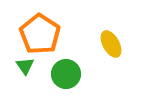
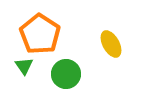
green triangle: moved 1 px left
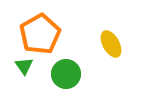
orange pentagon: rotated 9 degrees clockwise
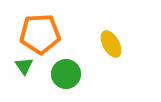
orange pentagon: rotated 27 degrees clockwise
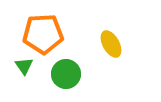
orange pentagon: moved 3 px right
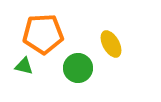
green triangle: rotated 42 degrees counterclockwise
green circle: moved 12 px right, 6 px up
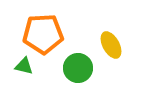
yellow ellipse: moved 1 px down
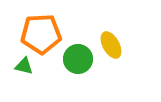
orange pentagon: moved 2 px left
green circle: moved 9 px up
